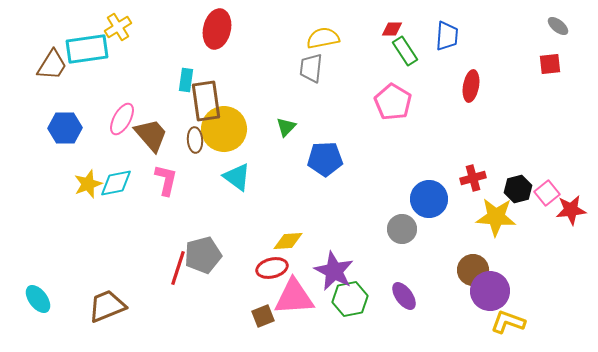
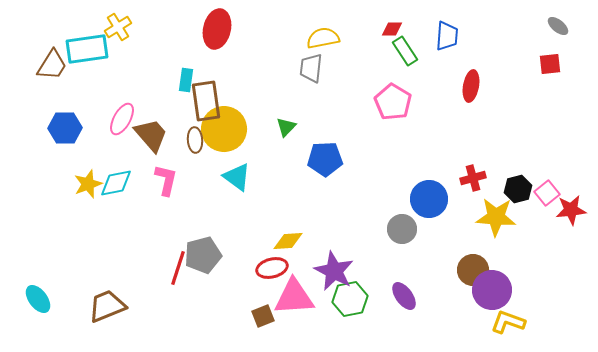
purple circle at (490, 291): moved 2 px right, 1 px up
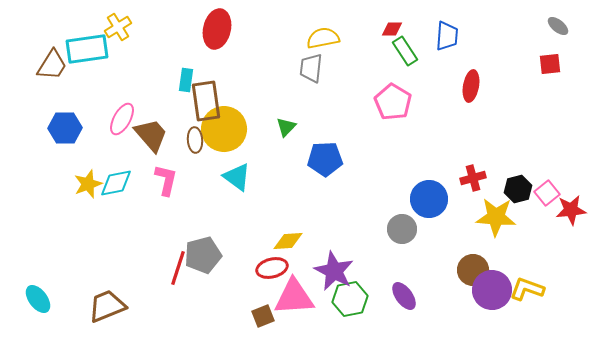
yellow L-shape at (508, 322): moved 19 px right, 33 px up
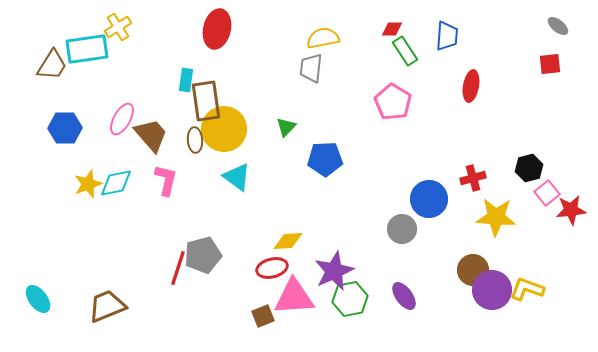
black hexagon at (518, 189): moved 11 px right, 21 px up
purple star at (334, 271): rotated 21 degrees clockwise
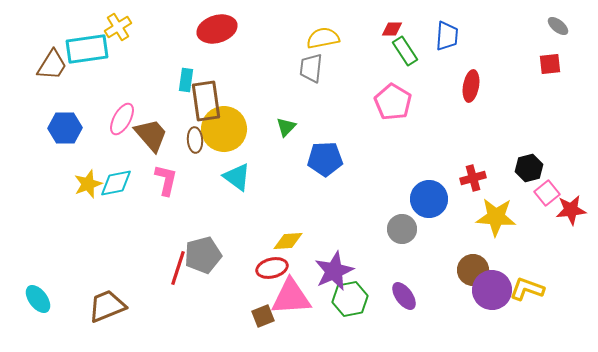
red ellipse at (217, 29): rotated 60 degrees clockwise
pink triangle at (294, 297): moved 3 px left
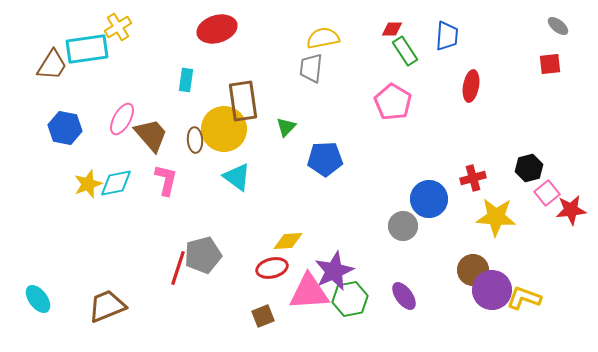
brown rectangle at (206, 101): moved 37 px right
blue hexagon at (65, 128): rotated 12 degrees clockwise
gray circle at (402, 229): moved 1 px right, 3 px up
yellow L-shape at (527, 289): moved 3 px left, 9 px down
pink triangle at (291, 297): moved 18 px right, 5 px up
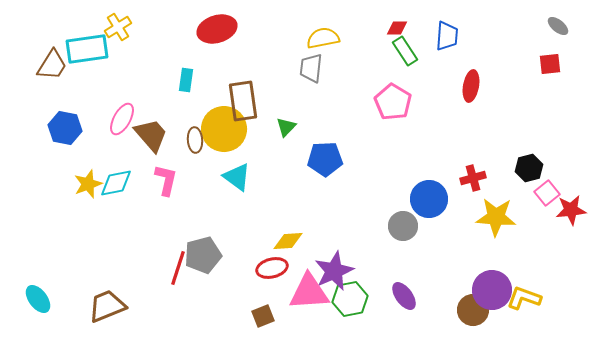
red diamond at (392, 29): moved 5 px right, 1 px up
brown circle at (473, 270): moved 40 px down
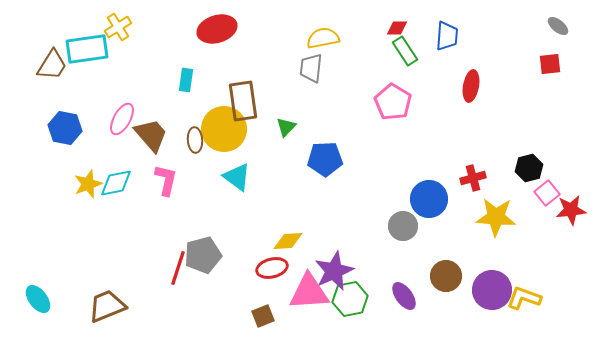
brown circle at (473, 310): moved 27 px left, 34 px up
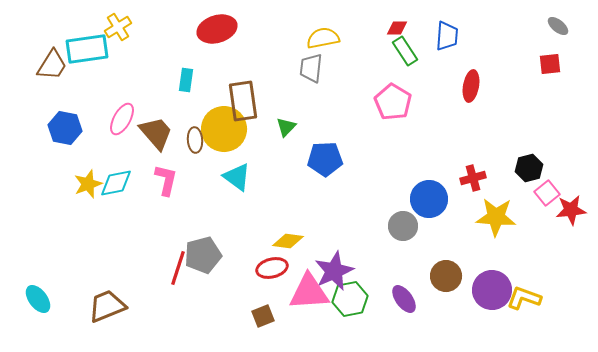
brown trapezoid at (151, 135): moved 5 px right, 2 px up
yellow diamond at (288, 241): rotated 12 degrees clockwise
purple ellipse at (404, 296): moved 3 px down
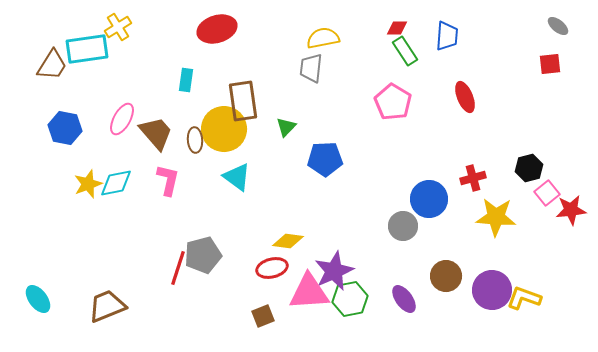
red ellipse at (471, 86): moved 6 px left, 11 px down; rotated 32 degrees counterclockwise
pink L-shape at (166, 180): moved 2 px right
